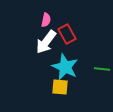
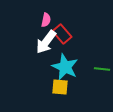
red rectangle: moved 5 px left; rotated 12 degrees counterclockwise
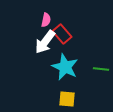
white arrow: moved 1 px left
green line: moved 1 px left
yellow square: moved 7 px right, 12 px down
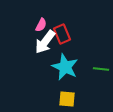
pink semicircle: moved 5 px left, 5 px down; rotated 16 degrees clockwise
red rectangle: rotated 18 degrees clockwise
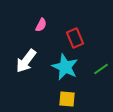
red rectangle: moved 13 px right, 4 px down
white arrow: moved 19 px left, 19 px down
green line: rotated 42 degrees counterclockwise
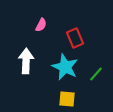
white arrow: rotated 145 degrees clockwise
green line: moved 5 px left, 5 px down; rotated 14 degrees counterclockwise
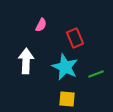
green line: rotated 28 degrees clockwise
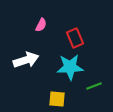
white arrow: moved 1 px up; rotated 70 degrees clockwise
cyan star: moved 5 px right; rotated 28 degrees counterclockwise
green line: moved 2 px left, 12 px down
yellow square: moved 10 px left
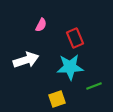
yellow square: rotated 24 degrees counterclockwise
